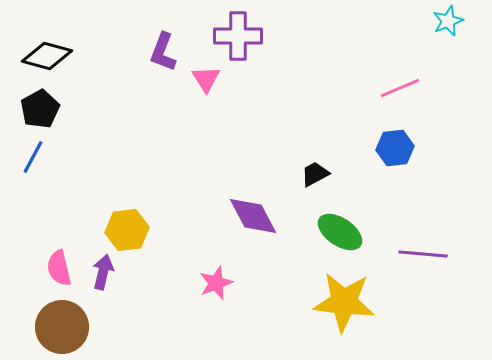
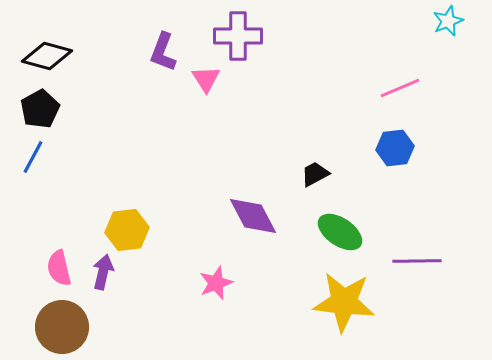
purple line: moved 6 px left, 7 px down; rotated 6 degrees counterclockwise
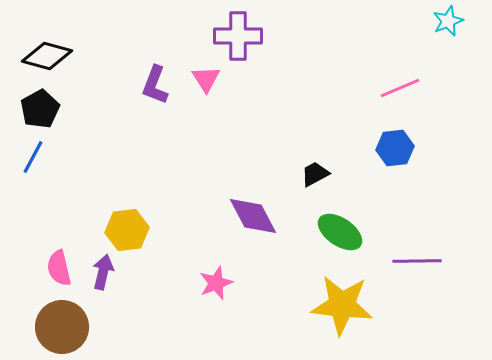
purple L-shape: moved 8 px left, 33 px down
yellow star: moved 2 px left, 3 px down
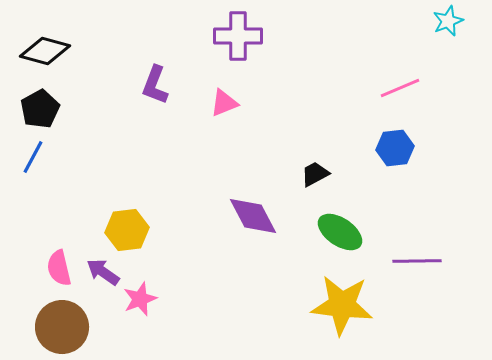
black diamond: moved 2 px left, 5 px up
pink triangle: moved 18 px right, 24 px down; rotated 40 degrees clockwise
purple arrow: rotated 68 degrees counterclockwise
pink star: moved 76 px left, 16 px down
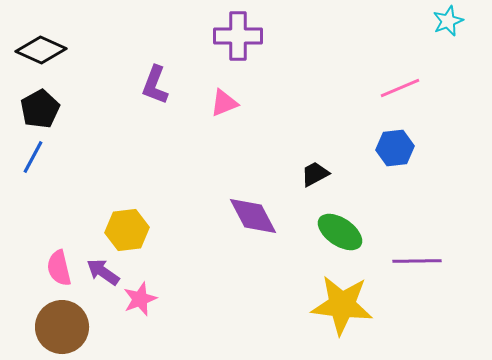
black diamond: moved 4 px left, 1 px up; rotated 9 degrees clockwise
